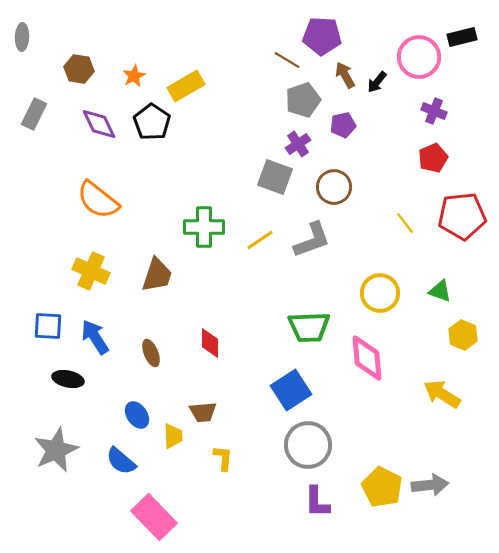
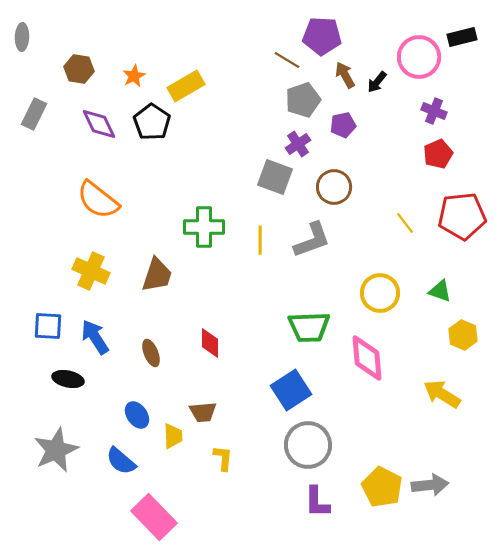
red pentagon at (433, 158): moved 5 px right, 4 px up
yellow line at (260, 240): rotated 56 degrees counterclockwise
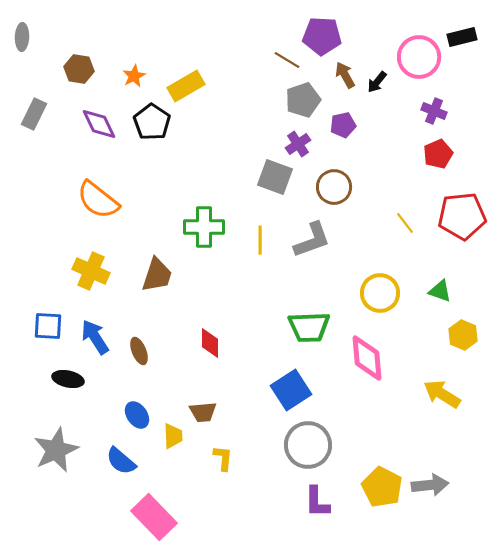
brown ellipse at (151, 353): moved 12 px left, 2 px up
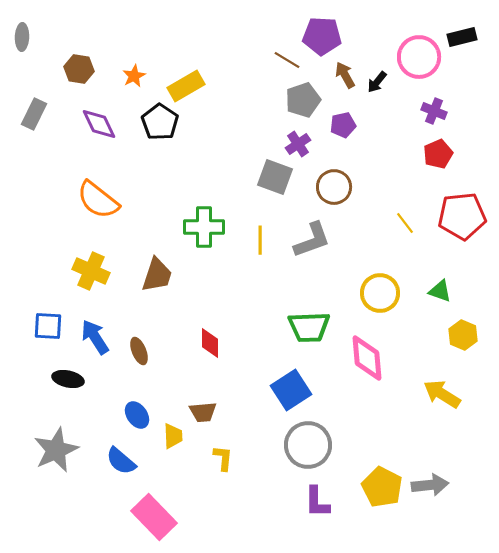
black pentagon at (152, 122): moved 8 px right
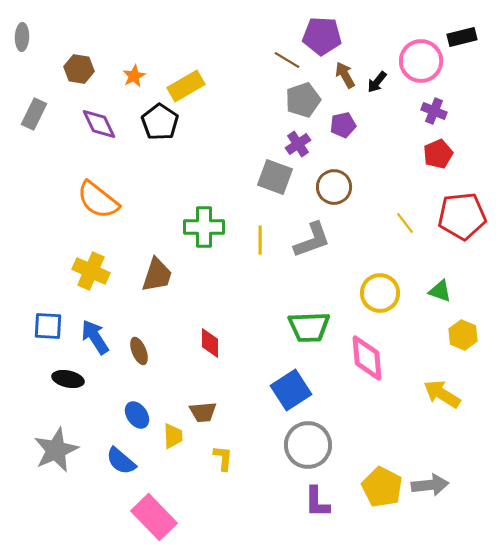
pink circle at (419, 57): moved 2 px right, 4 px down
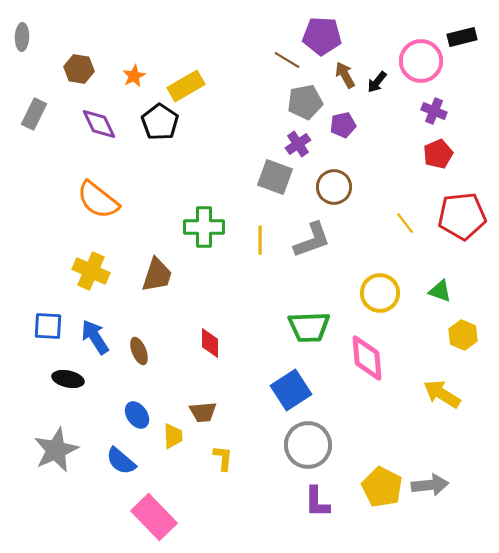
gray pentagon at (303, 100): moved 2 px right, 2 px down; rotated 8 degrees clockwise
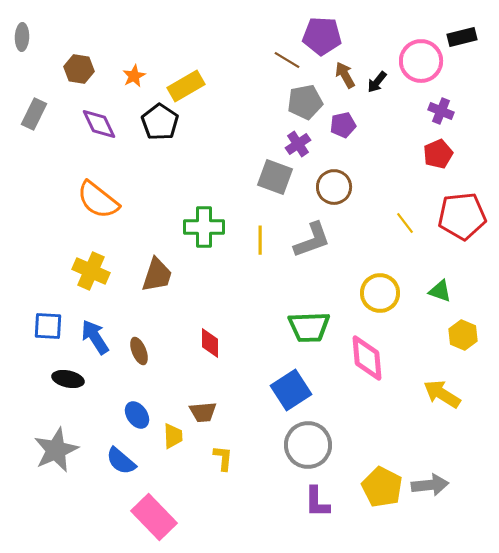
purple cross at (434, 111): moved 7 px right
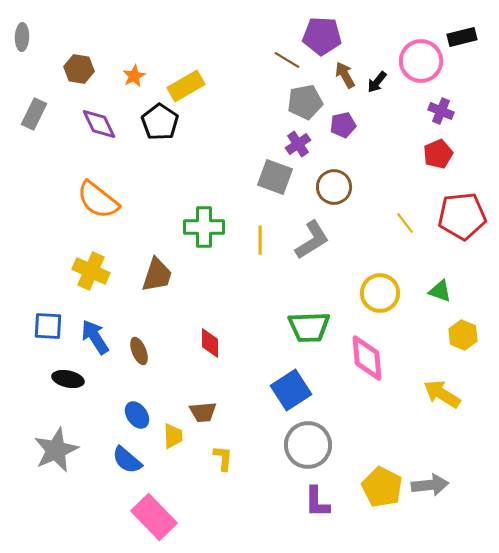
gray L-shape at (312, 240): rotated 12 degrees counterclockwise
blue semicircle at (121, 461): moved 6 px right, 1 px up
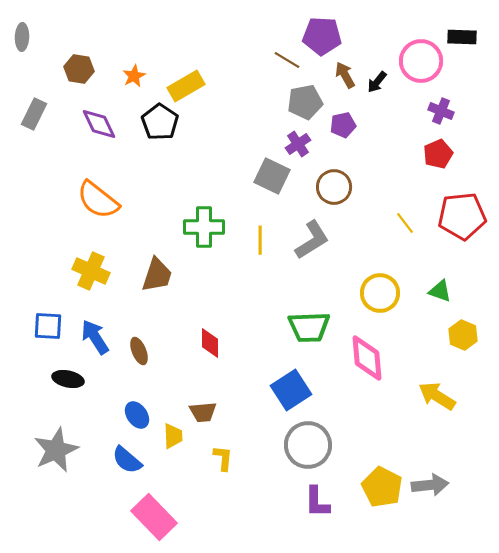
black rectangle at (462, 37): rotated 16 degrees clockwise
gray square at (275, 177): moved 3 px left, 1 px up; rotated 6 degrees clockwise
yellow arrow at (442, 394): moved 5 px left, 2 px down
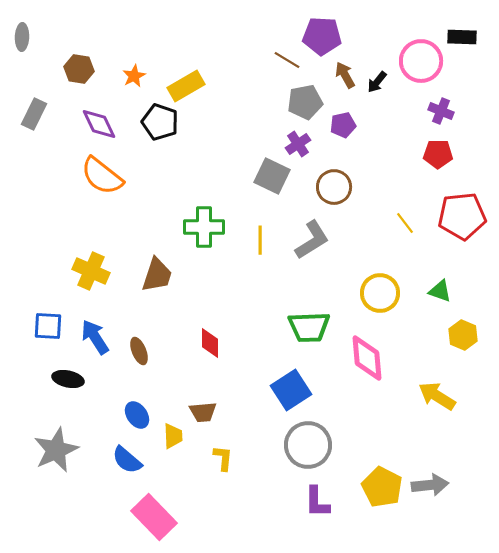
black pentagon at (160, 122): rotated 15 degrees counterclockwise
red pentagon at (438, 154): rotated 24 degrees clockwise
orange semicircle at (98, 200): moved 4 px right, 24 px up
